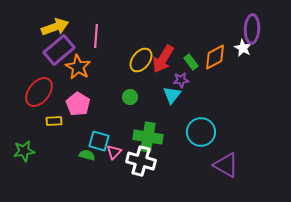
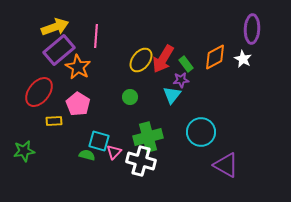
white star: moved 11 px down
green rectangle: moved 5 px left, 2 px down
green cross: rotated 24 degrees counterclockwise
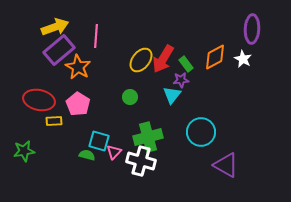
red ellipse: moved 8 px down; rotated 64 degrees clockwise
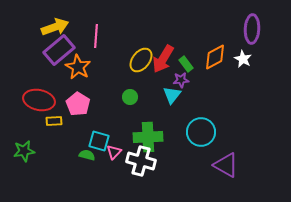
green cross: rotated 12 degrees clockwise
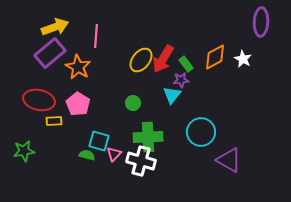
purple ellipse: moved 9 px right, 7 px up
purple rectangle: moved 9 px left, 3 px down
green circle: moved 3 px right, 6 px down
pink triangle: moved 2 px down
purple triangle: moved 3 px right, 5 px up
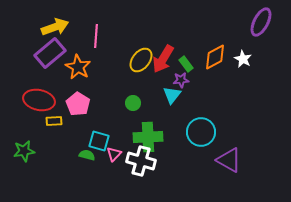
purple ellipse: rotated 24 degrees clockwise
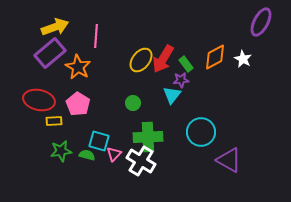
green star: moved 37 px right
white cross: rotated 16 degrees clockwise
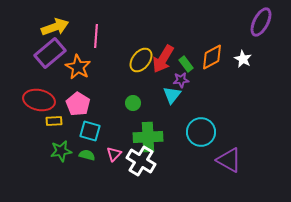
orange diamond: moved 3 px left
cyan square: moved 9 px left, 10 px up
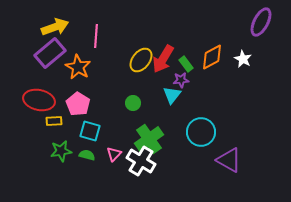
green cross: moved 1 px right, 2 px down; rotated 32 degrees counterclockwise
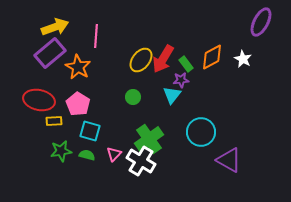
green circle: moved 6 px up
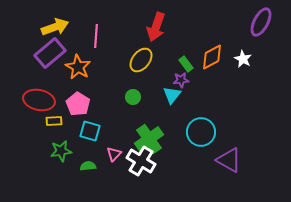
red arrow: moved 7 px left, 32 px up; rotated 12 degrees counterclockwise
green semicircle: moved 1 px right, 11 px down; rotated 21 degrees counterclockwise
